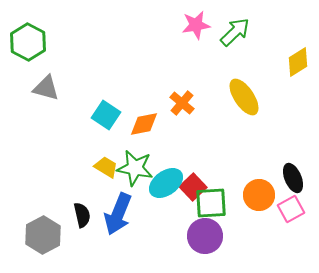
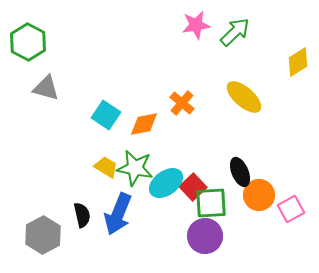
yellow ellipse: rotated 15 degrees counterclockwise
black ellipse: moved 53 px left, 6 px up
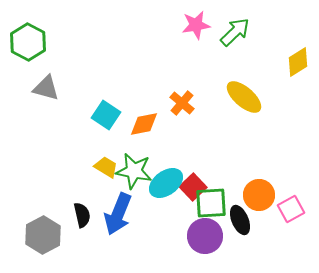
green star: moved 1 px left, 3 px down
black ellipse: moved 48 px down
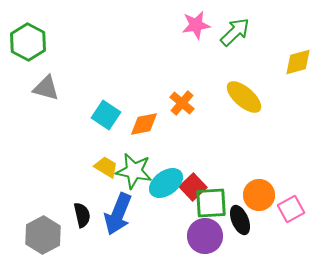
yellow diamond: rotated 16 degrees clockwise
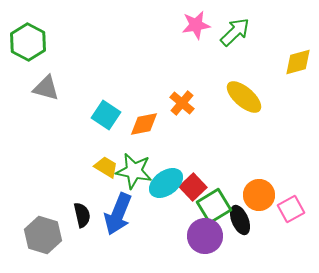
green square: moved 3 px right, 3 px down; rotated 28 degrees counterclockwise
gray hexagon: rotated 15 degrees counterclockwise
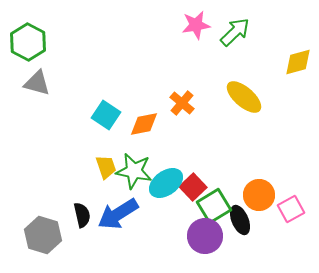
gray triangle: moved 9 px left, 5 px up
yellow trapezoid: rotated 40 degrees clockwise
blue arrow: rotated 36 degrees clockwise
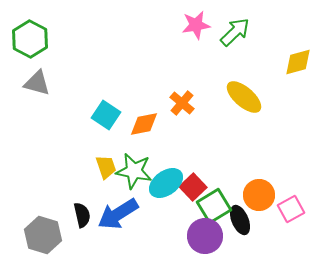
green hexagon: moved 2 px right, 3 px up
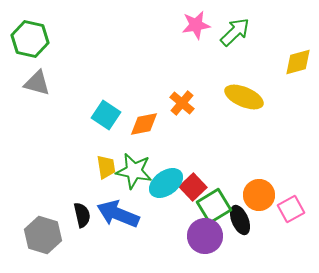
green hexagon: rotated 15 degrees counterclockwise
yellow ellipse: rotated 18 degrees counterclockwise
yellow trapezoid: rotated 10 degrees clockwise
blue arrow: rotated 54 degrees clockwise
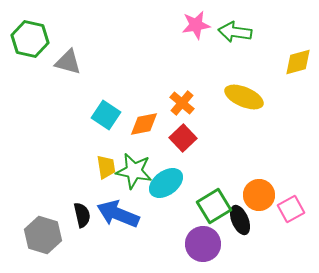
green arrow: rotated 128 degrees counterclockwise
gray triangle: moved 31 px right, 21 px up
red square: moved 10 px left, 49 px up
purple circle: moved 2 px left, 8 px down
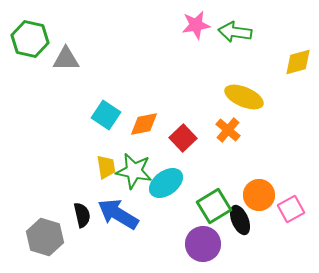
gray triangle: moved 2 px left, 3 px up; rotated 16 degrees counterclockwise
orange cross: moved 46 px right, 27 px down
blue arrow: rotated 9 degrees clockwise
gray hexagon: moved 2 px right, 2 px down
